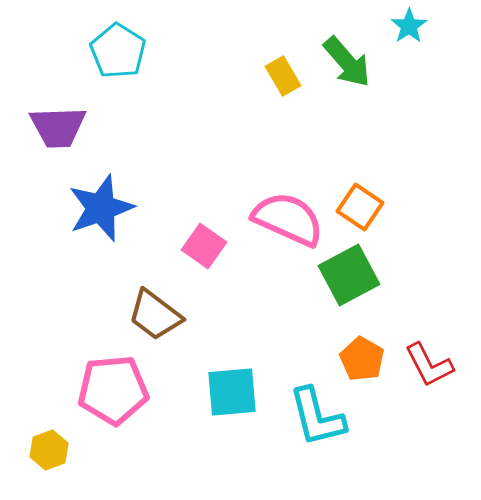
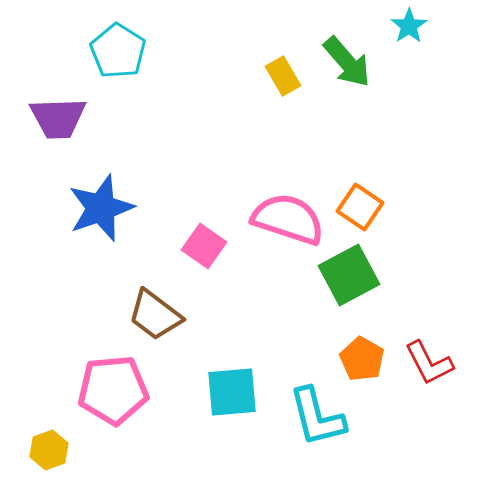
purple trapezoid: moved 9 px up
pink semicircle: rotated 6 degrees counterclockwise
red L-shape: moved 2 px up
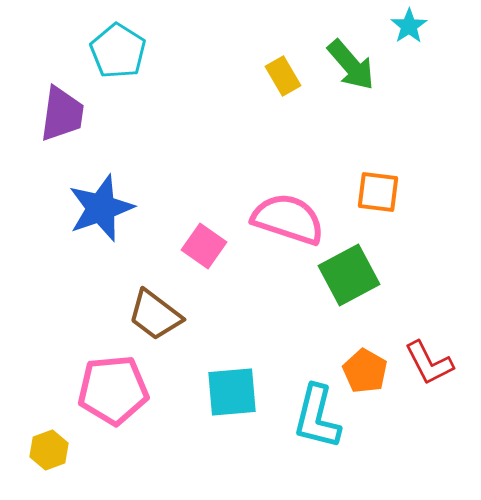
green arrow: moved 4 px right, 3 px down
purple trapezoid: moved 4 px right, 4 px up; rotated 80 degrees counterclockwise
orange square: moved 18 px right, 15 px up; rotated 27 degrees counterclockwise
orange pentagon: moved 3 px right, 12 px down
cyan L-shape: rotated 28 degrees clockwise
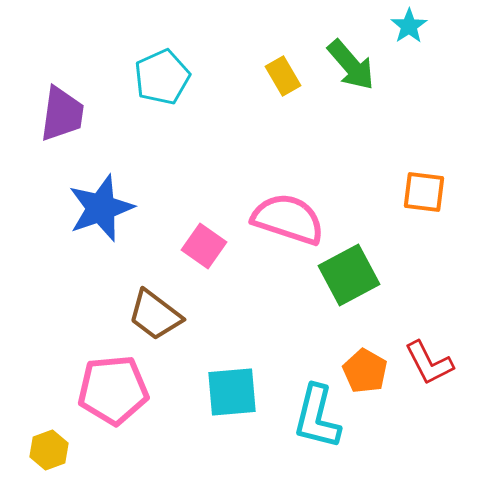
cyan pentagon: moved 44 px right, 26 px down; rotated 16 degrees clockwise
orange square: moved 46 px right
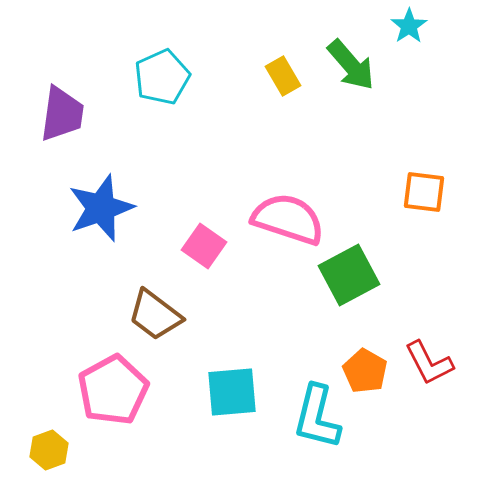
pink pentagon: rotated 24 degrees counterclockwise
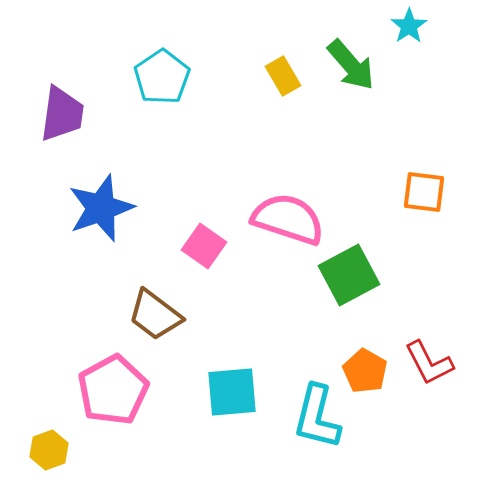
cyan pentagon: rotated 10 degrees counterclockwise
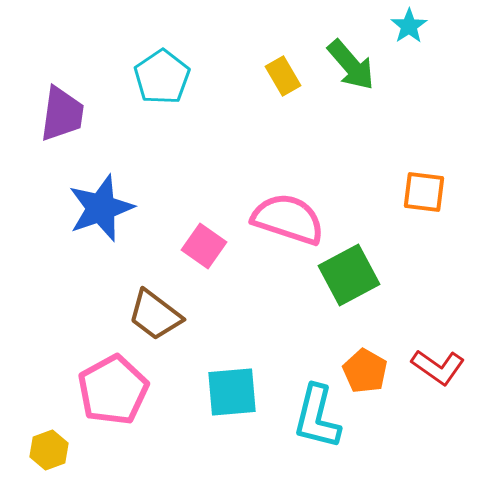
red L-shape: moved 9 px right, 4 px down; rotated 28 degrees counterclockwise
